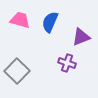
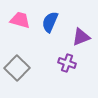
gray square: moved 3 px up
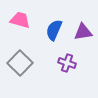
blue semicircle: moved 4 px right, 8 px down
purple triangle: moved 2 px right, 5 px up; rotated 12 degrees clockwise
gray square: moved 3 px right, 5 px up
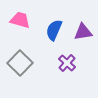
purple cross: rotated 24 degrees clockwise
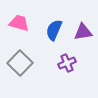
pink trapezoid: moved 1 px left, 3 px down
purple cross: rotated 24 degrees clockwise
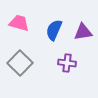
purple cross: rotated 30 degrees clockwise
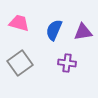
gray square: rotated 10 degrees clockwise
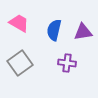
pink trapezoid: rotated 15 degrees clockwise
blue semicircle: rotated 10 degrees counterclockwise
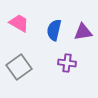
gray square: moved 1 px left, 4 px down
